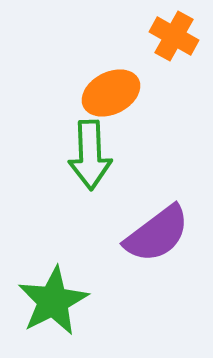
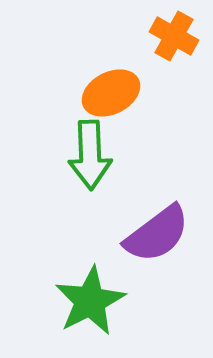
green star: moved 37 px right
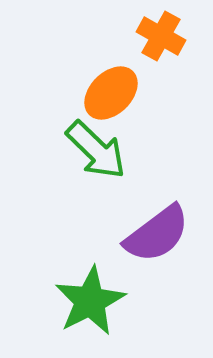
orange cross: moved 13 px left
orange ellipse: rotated 18 degrees counterclockwise
green arrow: moved 6 px right, 5 px up; rotated 44 degrees counterclockwise
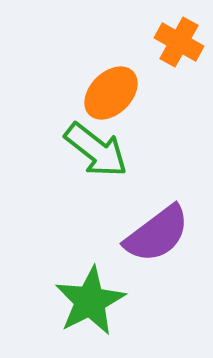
orange cross: moved 18 px right, 6 px down
green arrow: rotated 6 degrees counterclockwise
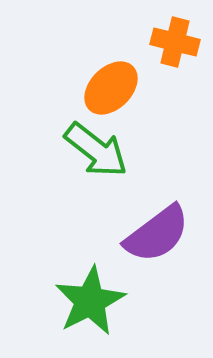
orange cross: moved 4 px left; rotated 15 degrees counterclockwise
orange ellipse: moved 5 px up
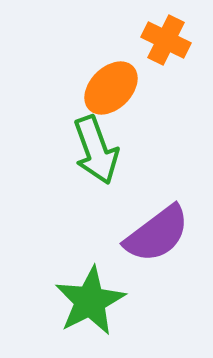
orange cross: moved 9 px left, 2 px up; rotated 12 degrees clockwise
green arrow: rotated 32 degrees clockwise
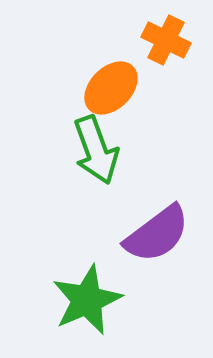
green star: moved 3 px left, 1 px up; rotated 4 degrees clockwise
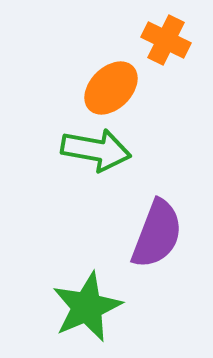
green arrow: rotated 60 degrees counterclockwise
purple semicircle: rotated 32 degrees counterclockwise
green star: moved 7 px down
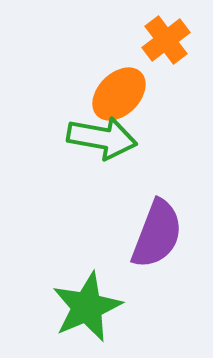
orange cross: rotated 27 degrees clockwise
orange ellipse: moved 8 px right, 6 px down
green arrow: moved 6 px right, 12 px up
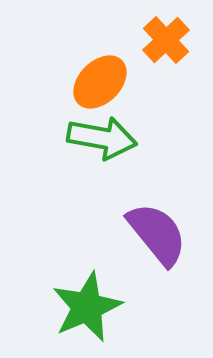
orange cross: rotated 6 degrees counterclockwise
orange ellipse: moved 19 px left, 12 px up
purple semicircle: rotated 60 degrees counterclockwise
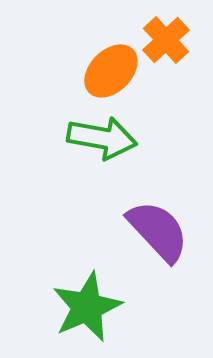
orange ellipse: moved 11 px right, 11 px up
purple semicircle: moved 1 px right, 3 px up; rotated 4 degrees counterclockwise
